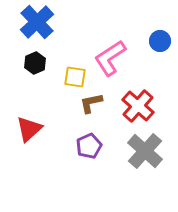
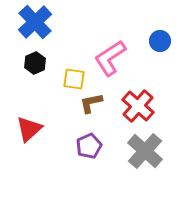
blue cross: moved 2 px left
yellow square: moved 1 px left, 2 px down
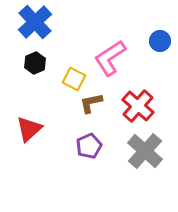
yellow square: rotated 20 degrees clockwise
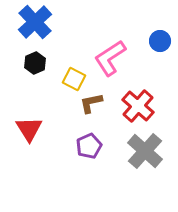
red triangle: rotated 20 degrees counterclockwise
